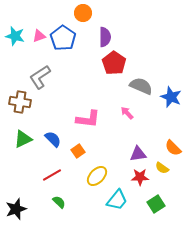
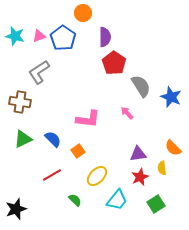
gray L-shape: moved 1 px left, 5 px up
gray semicircle: rotated 35 degrees clockwise
yellow semicircle: rotated 48 degrees clockwise
red star: rotated 24 degrees counterclockwise
green semicircle: moved 16 px right, 2 px up
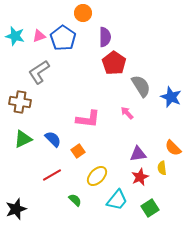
green square: moved 6 px left, 4 px down
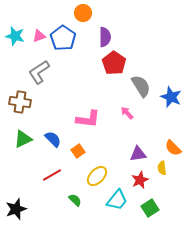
red star: moved 3 px down
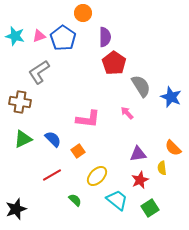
cyan trapezoid: rotated 90 degrees counterclockwise
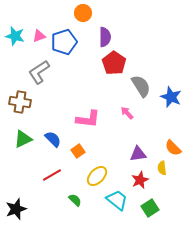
blue pentagon: moved 1 px right, 4 px down; rotated 20 degrees clockwise
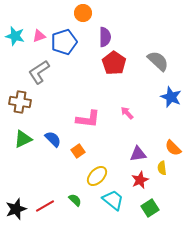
gray semicircle: moved 17 px right, 25 px up; rotated 15 degrees counterclockwise
red line: moved 7 px left, 31 px down
cyan trapezoid: moved 4 px left
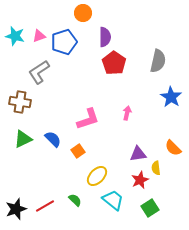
gray semicircle: rotated 60 degrees clockwise
blue star: rotated 10 degrees clockwise
pink arrow: rotated 56 degrees clockwise
pink L-shape: rotated 25 degrees counterclockwise
yellow semicircle: moved 6 px left
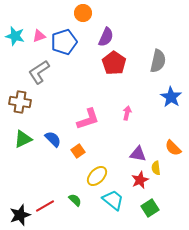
purple semicircle: moved 1 px right; rotated 24 degrees clockwise
purple triangle: rotated 18 degrees clockwise
black star: moved 4 px right, 6 px down
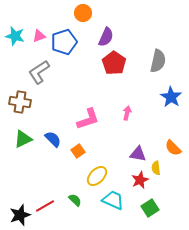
cyan trapezoid: rotated 15 degrees counterclockwise
